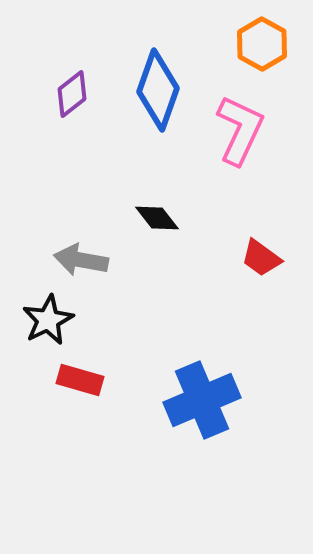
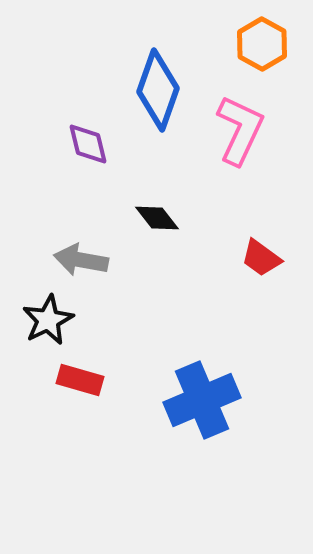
purple diamond: moved 16 px right, 50 px down; rotated 66 degrees counterclockwise
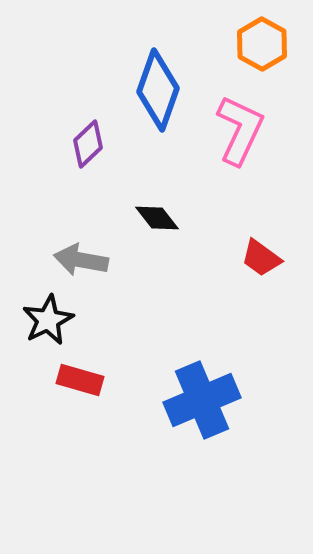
purple diamond: rotated 60 degrees clockwise
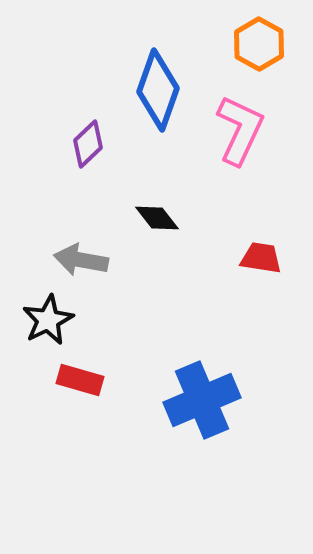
orange hexagon: moved 3 px left
red trapezoid: rotated 153 degrees clockwise
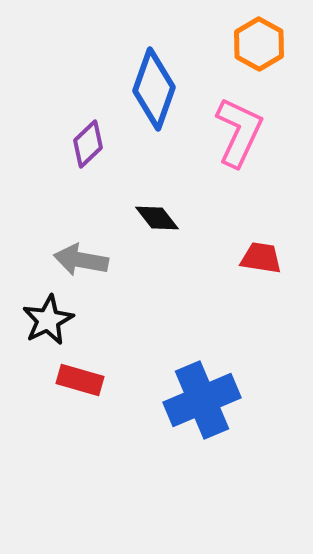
blue diamond: moved 4 px left, 1 px up
pink L-shape: moved 1 px left, 2 px down
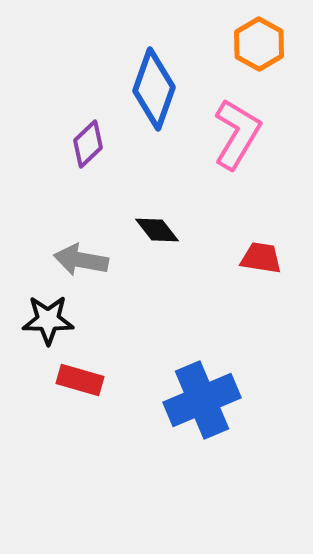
pink L-shape: moved 2 px left, 2 px down; rotated 6 degrees clockwise
black diamond: moved 12 px down
black star: rotated 27 degrees clockwise
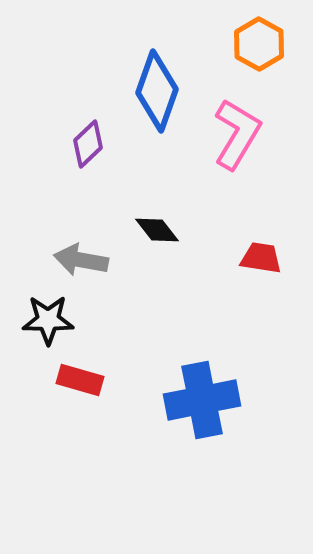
blue diamond: moved 3 px right, 2 px down
blue cross: rotated 12 degrees clockwise
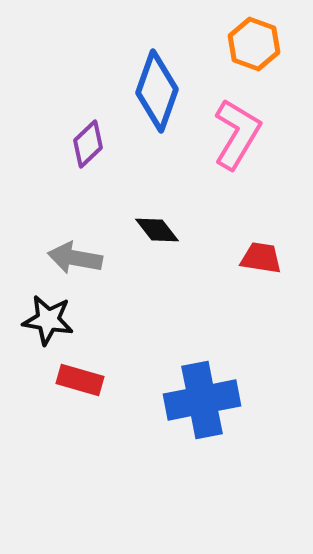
orange hexagon: moved 5 px left; rotated 9 degrees counterclockwise
gray arrow: moved 6 px left, 2 px up
black star: rotated 9 degrees clockwise
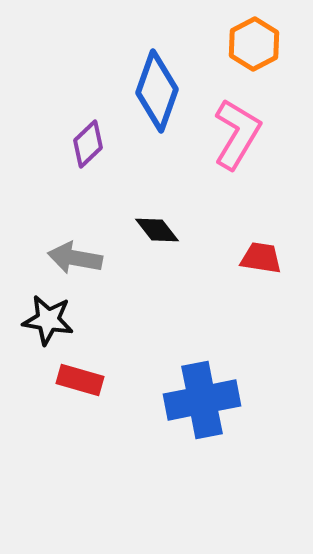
orange hexagon: rotated 12 degrees clockwise
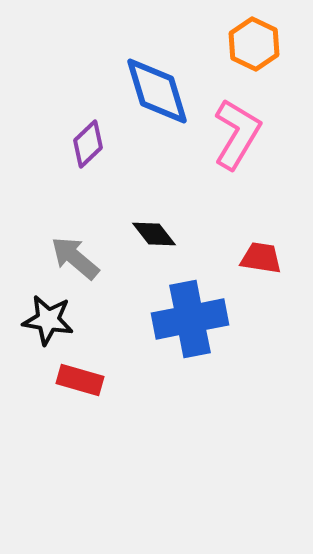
orange hexagon: rotated 6 degrees counterclockwise
blue diamond: rotated 36 degrees counterclockwise
black diamond: moved 3 px left, 4 px down
gray arrow: rotated 30 degrees clockwise
blue cross: moved 12 px left, 81 px up
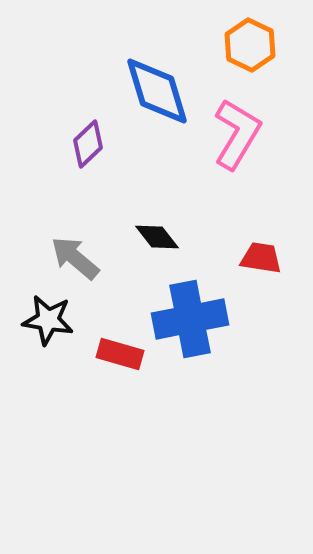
orange hexagon: moved 4 px left, 1 px down
black diamond: moved 3 px right, 3 px down
red rectangle: moved 40 px right, 26 px up
